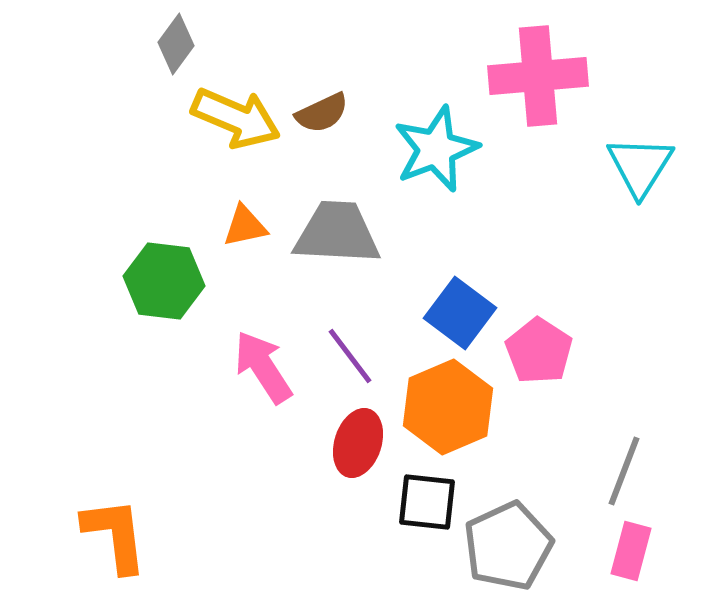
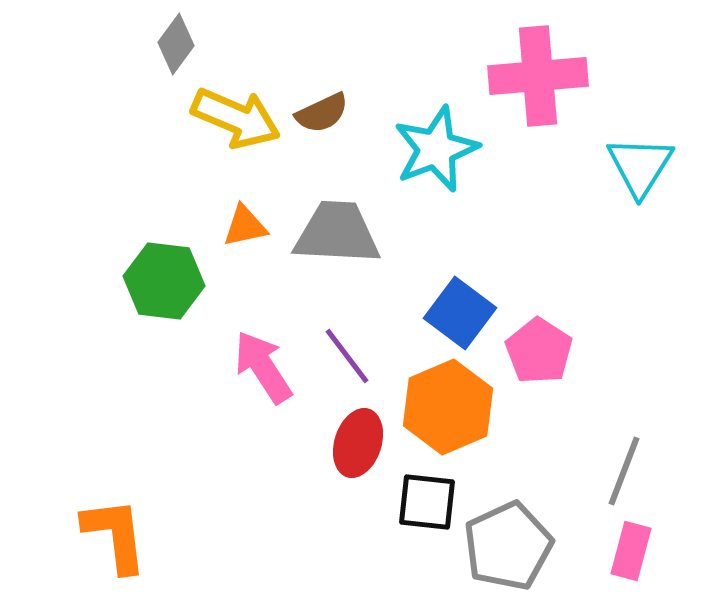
purple line: moved 3 px left
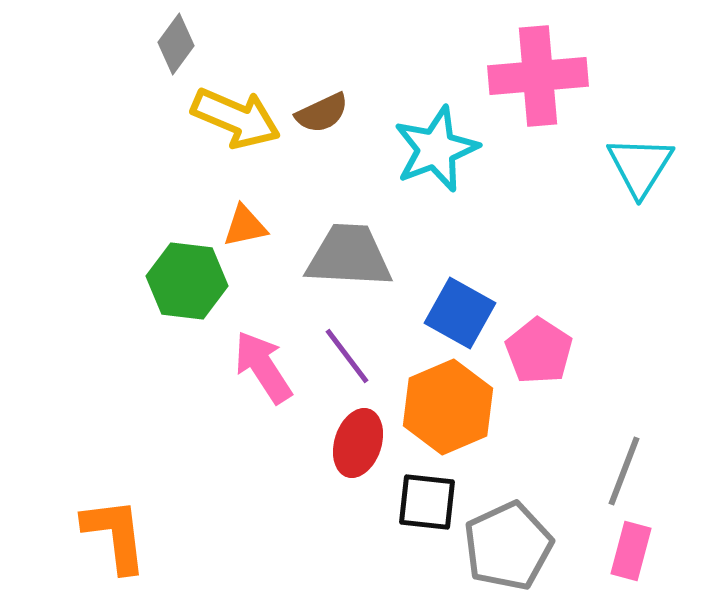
gray trapezoid: moved 12 px right, 23 px down
green hexagon: moved 23 px right
blue square: rotated 8 degrees counterclockwise
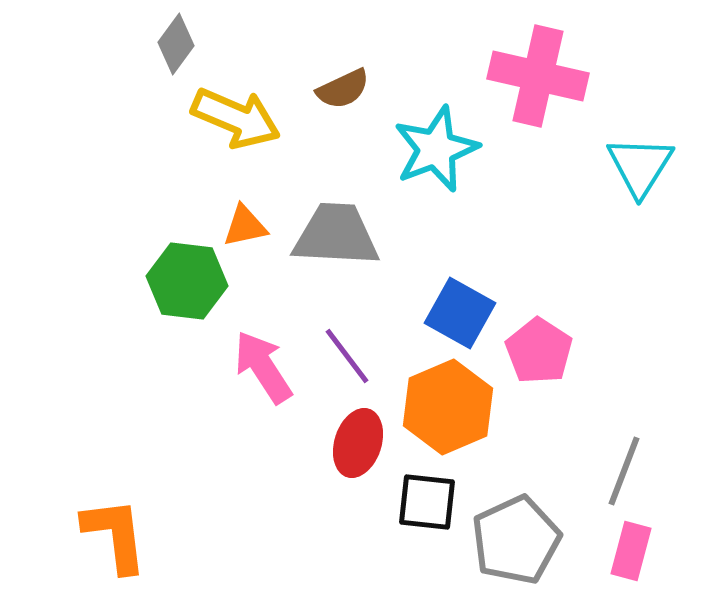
pink cross: rotated 18 degrees clockwise
brown semicircle: moved 21 px right, 24 px up
gray trapezoid: moved 13 px left, 21 px up
gray pentagon: moved 8 px right, 6 px up
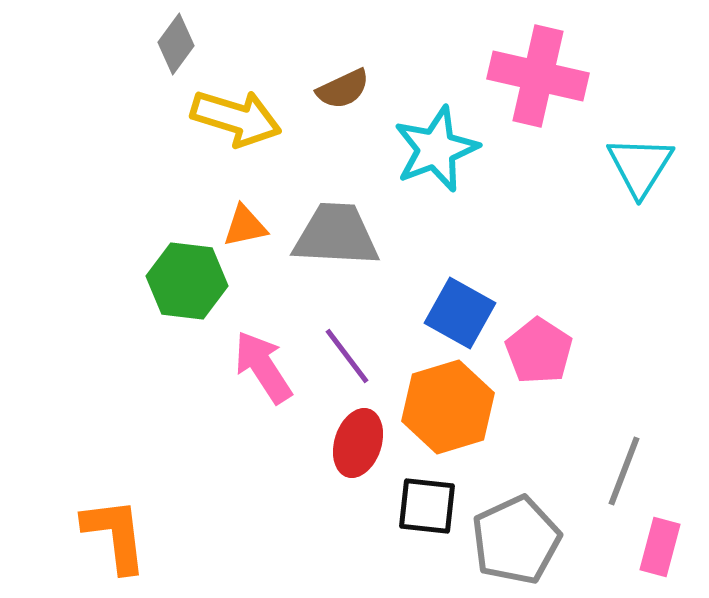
yellow arrow: rotated 6 degrees counterclockwise
orange hexagon: rotated 6 degrees clockwise
black square: moved 4 px down
pink rectangle: moved 29 px right, 4 px up
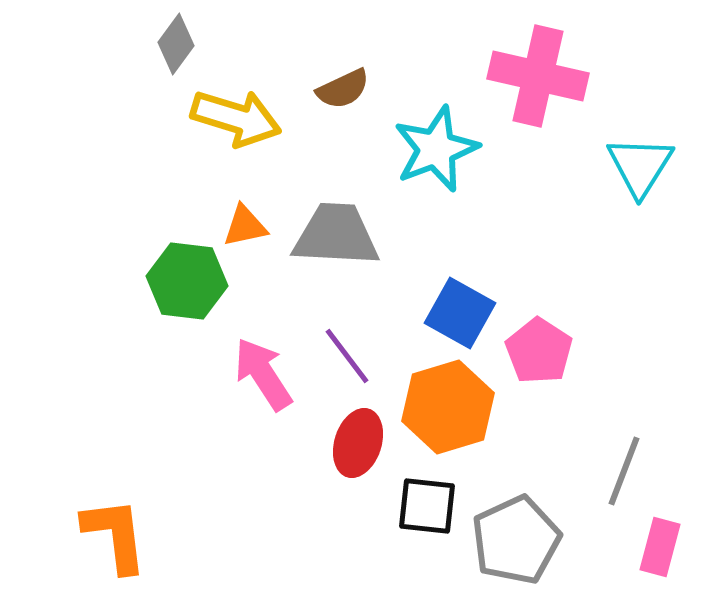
pink arrow: moved 7 px down
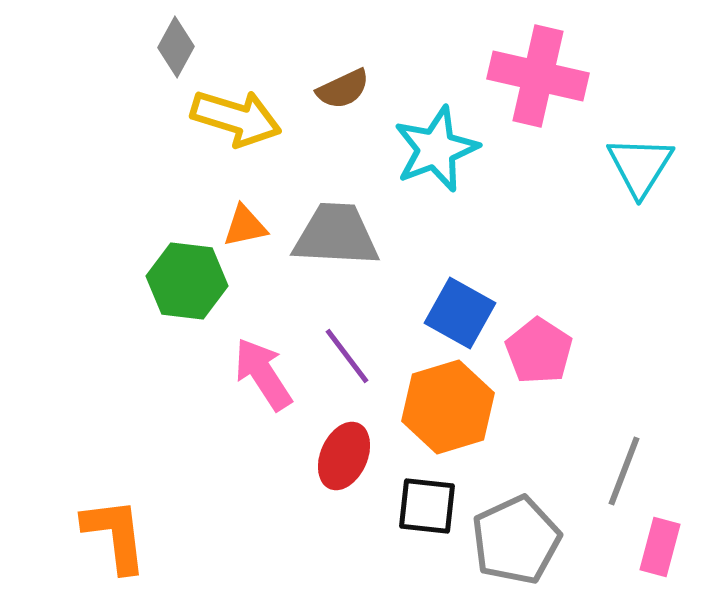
gray diamond: moved 3 px down; rotated 8 degrees counterclockwise
red ellipse: moved 14 px left, 13 px down; rotated 6 degrees clockwise
